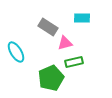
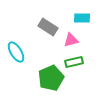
pink triangle: moved 6 px right, 3 px up
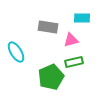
gray rectangle: rotated 24 degrees counterclockwise
green pentagon: moved 1 px up
